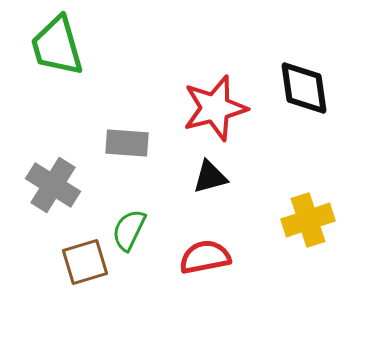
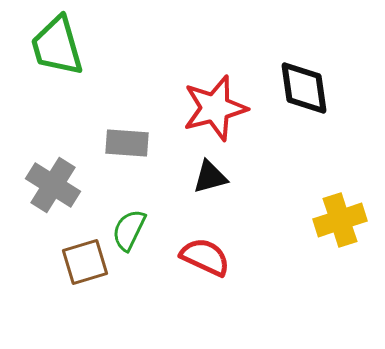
yellow cross: moved 32 px right
red semicircle: rotated 36 degrees clockwise
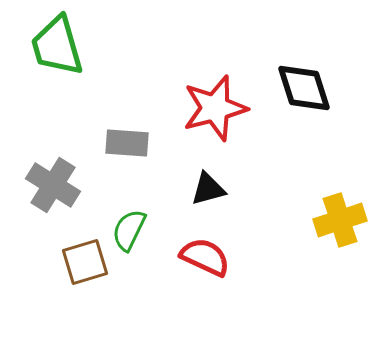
black diamond: rotated 10 degrees counterclockwise
black triangle: moved 2 px left, 12 px down
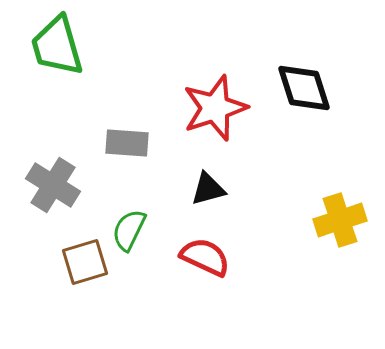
red star: rotated 4 degrees counterclockwise
